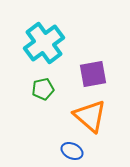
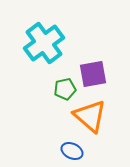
green pentagon: moved 22 px right
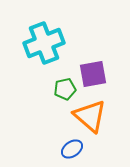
cyan cross: rotated 15 degrees clockwise
blue ellipse: moved 2 px up; rotated 60 degrees counterclockwise
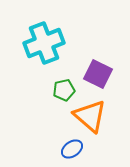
purple square: moved 5 px right; rotated 36 degrees clockwise
green pentagon: moved 1 px left, 1 px down
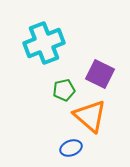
purple square: moved 2 px right
blue ellipse: moved 1 px left, 1 px up; rotated 15 degrees clockwise
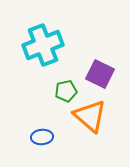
cyan cross: moved 1 px left, 2 px down
green pentagon: moved 2 px right, 1 px down
blue ellipse: moved 29 px left, 11 px up; rotated 15 degrees clockwise
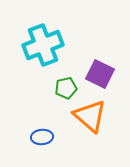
green pentagon: moved 3 px up
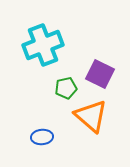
orange triangle: moved 1 px right
